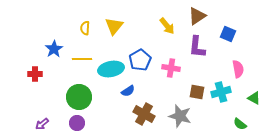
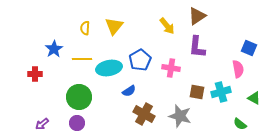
blue square: moved 21 px right, 14 px down
cyan ellipse: moved 2 px left, 1 px up
blue semicircle: moved 1 px right
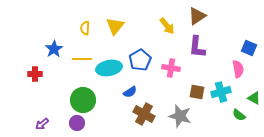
yellow triangle: moved 1 px right
blue semicircle: moved 1 px right, 1 px down
green circle: moved 4 px right, 3 px down
green semicircle: moved 1 px left, 9 px up
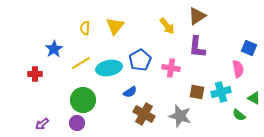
yellow line: moved 1 px left, 4 px down; rotated 30 degrees counterclockwise
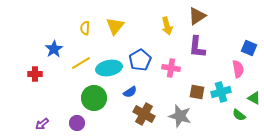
yellow arrow: rotated 24 degrees clockwise
green circle: moved 11 px right, 2 px up
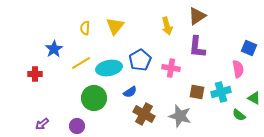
purple circle: moved 3 px down
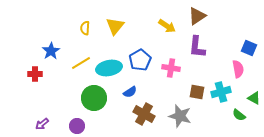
yellow arrow: rotated 42 degrees counterclockwise
blue star: moved 3 px left, 2 px down
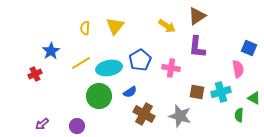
red cross: rotated 24 degrees counterclockwise
green circle: moved 5 px right, 2 px up
green semicircle: rotated 56 degrees clockwise
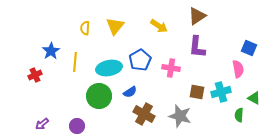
yellow arrow: moved 8 px left
yellow line: moved 6 px left, 1 px up; rotated 54 degrees counterclockwise
red cross: moved 1 px down
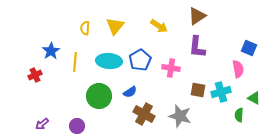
cyan ellipse: moved 7 px up; rotated 15 degrees clockwise
brown square: moved 1 px right, 2 px up
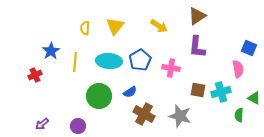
purple circle: moved 1 px right
